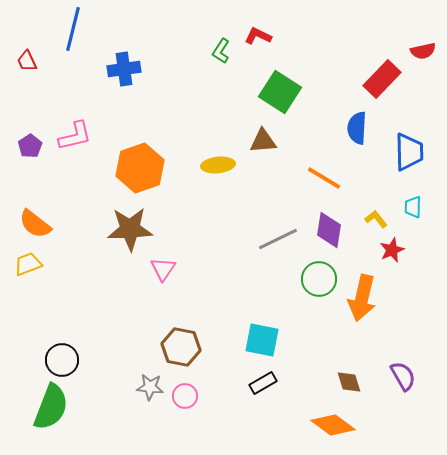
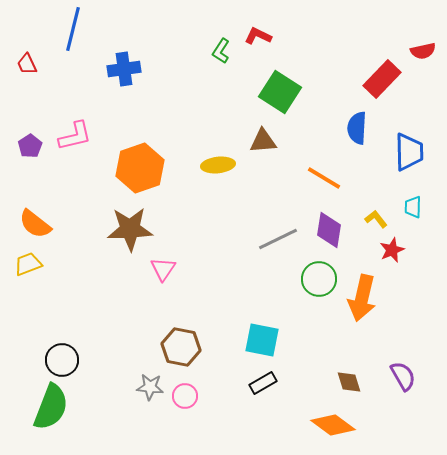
red trapezoid: moved 3 px down
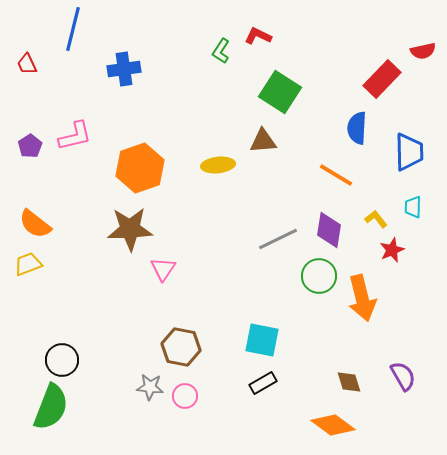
orange line: moved 12 px right, 3 px up
green circle: moved 3 px up
orange arrow: rotated 27 degrees counterclockwise
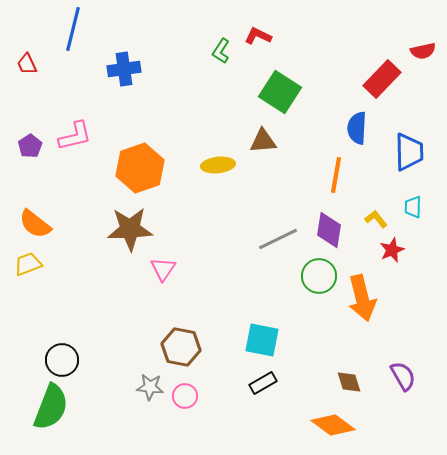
orange line: rotated 69 degrees clockwise
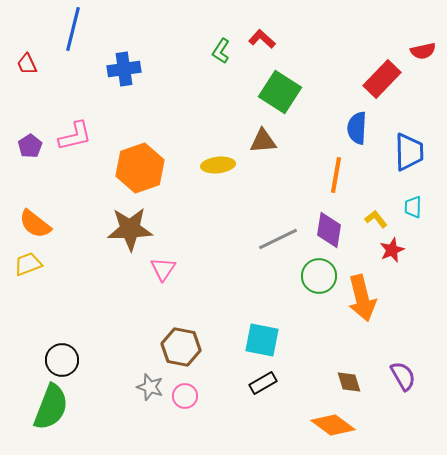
red L-shape: moved 4 px right, 3 px down; rotated 16 degrees clockwise
gray star: rotated 12 degrees clockwise
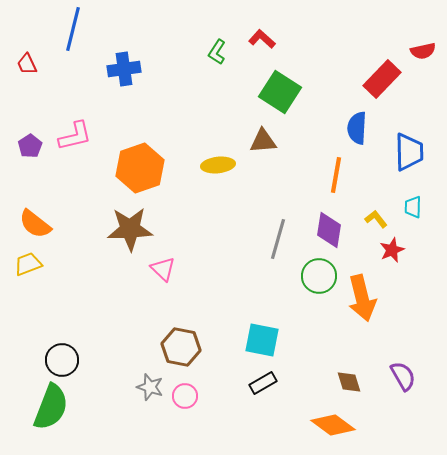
green L-shape: moved 4 px left, 1 px down
gray line: rotated 48 degrees counterclockwise
pink triangle: rotated 20 degrees counterclockwise
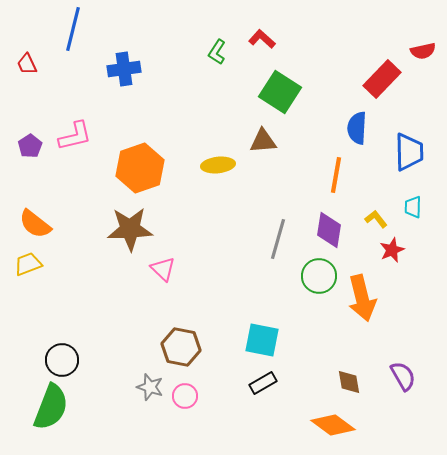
brown diamond: rotated 8 degrees clockwise
